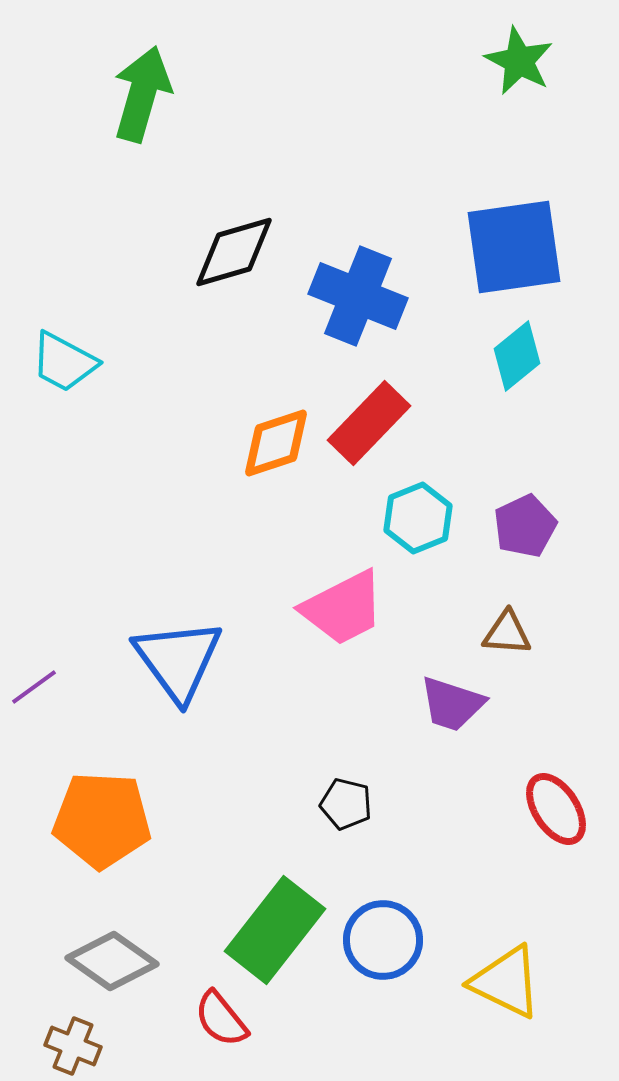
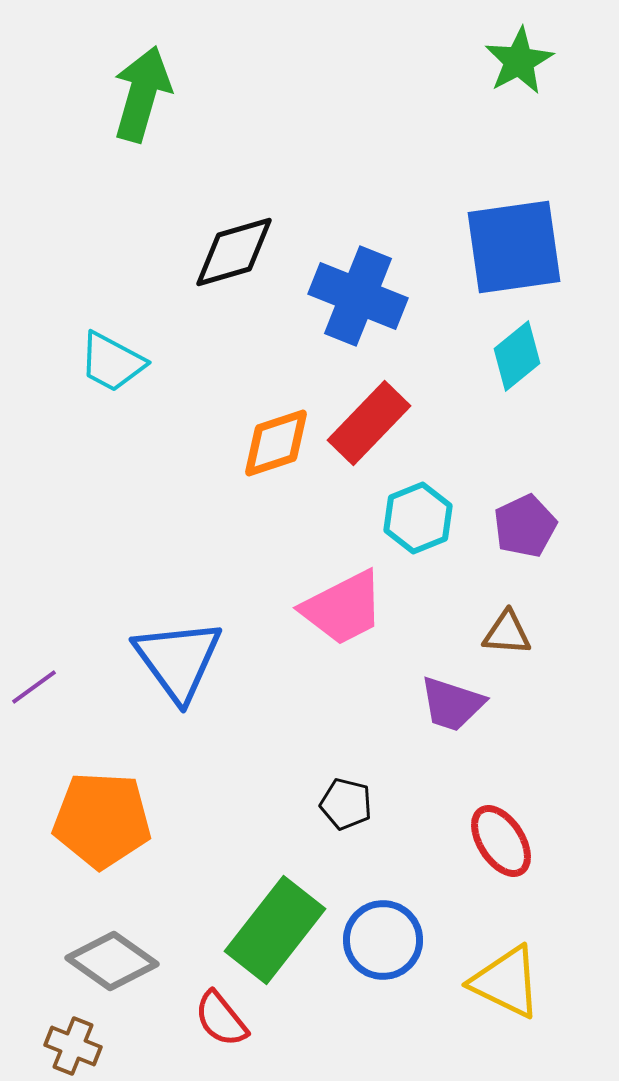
green star: rotated 16 degrees clockwise
cyan trapezoid: moved 48 px right
red ellipse: moved 55 px left, 32 px down
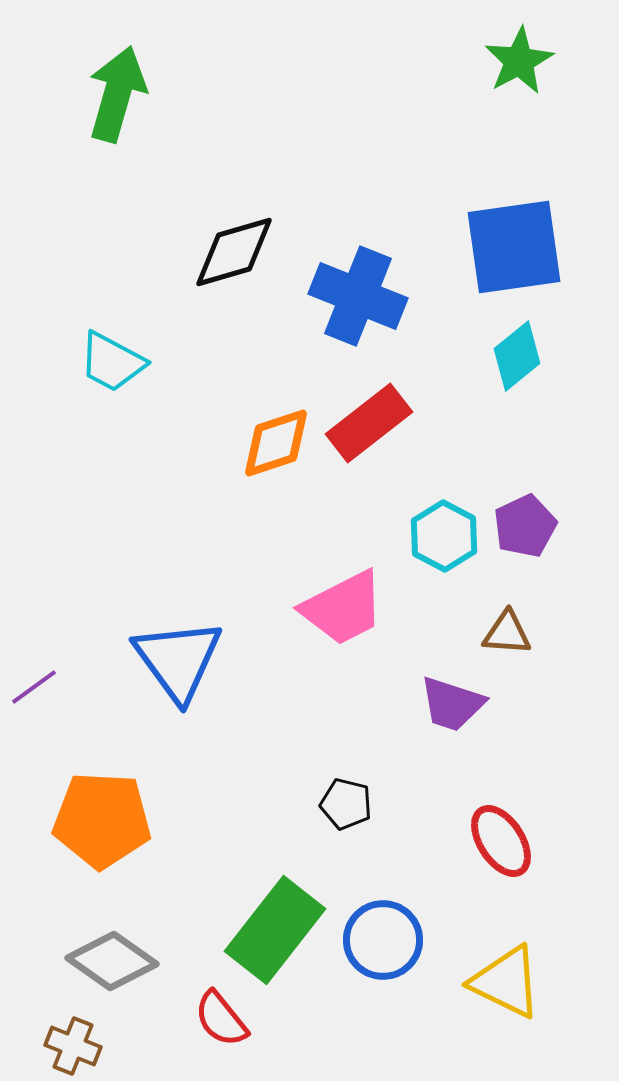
green arrow: moved 25 px left
red rectangle: rotated 8 degrees clockwise
cyan hexagon: moved 26 px right, 18 px down; rotated 10 degrees counterclockwise
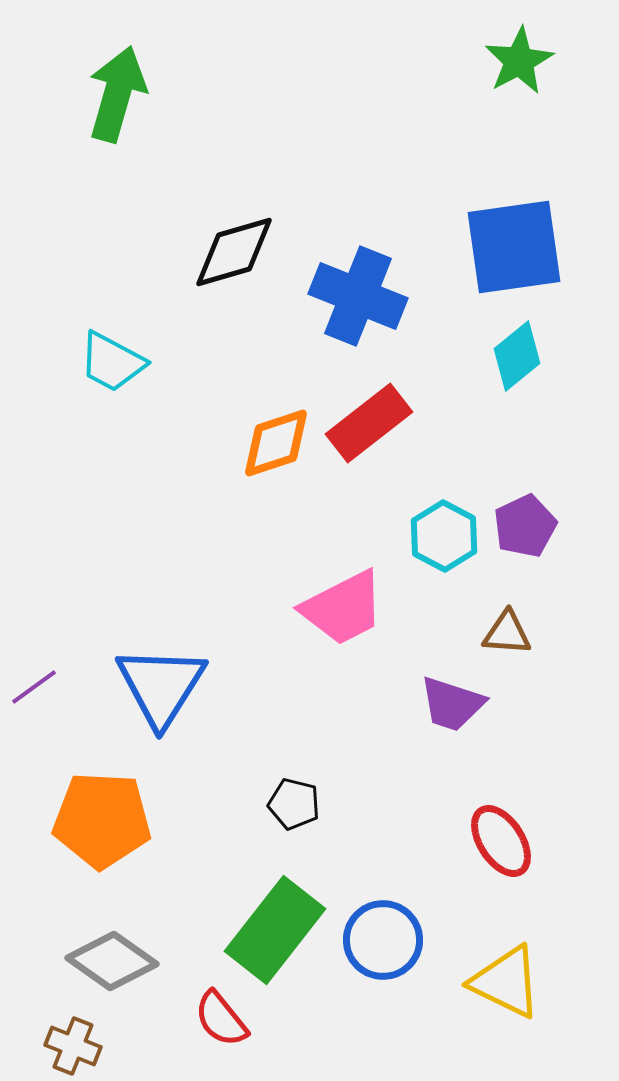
blue triangle: moved 17 px left, 26 px down; rotated 8 degrees clockwise
black pentagon: moved 52 px left
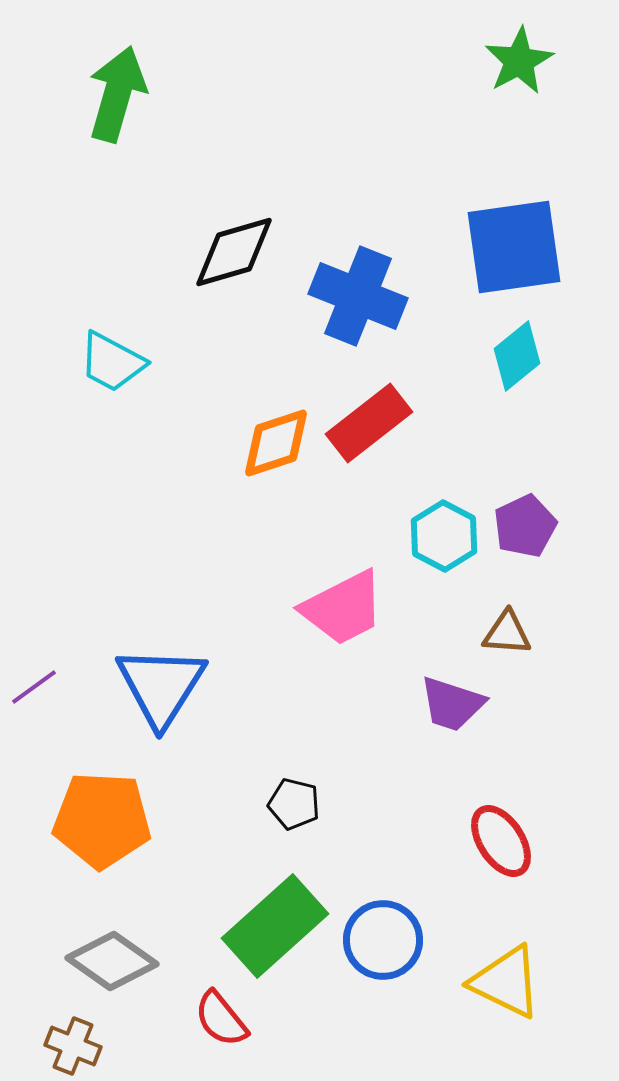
green rectangle: moved 4 px up; rotated 10 degrees clockwise
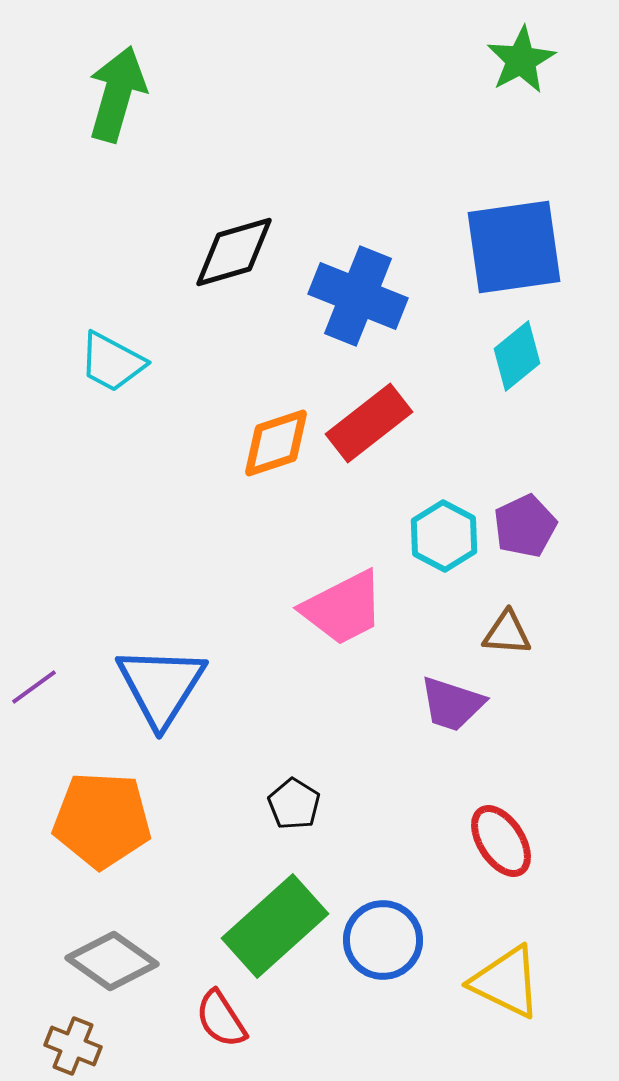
green star: moved 2 px right, 1 px up
black pentagon: rotated 18 degrees clockwise
red semicircle: rotated 6 degrees clockwise
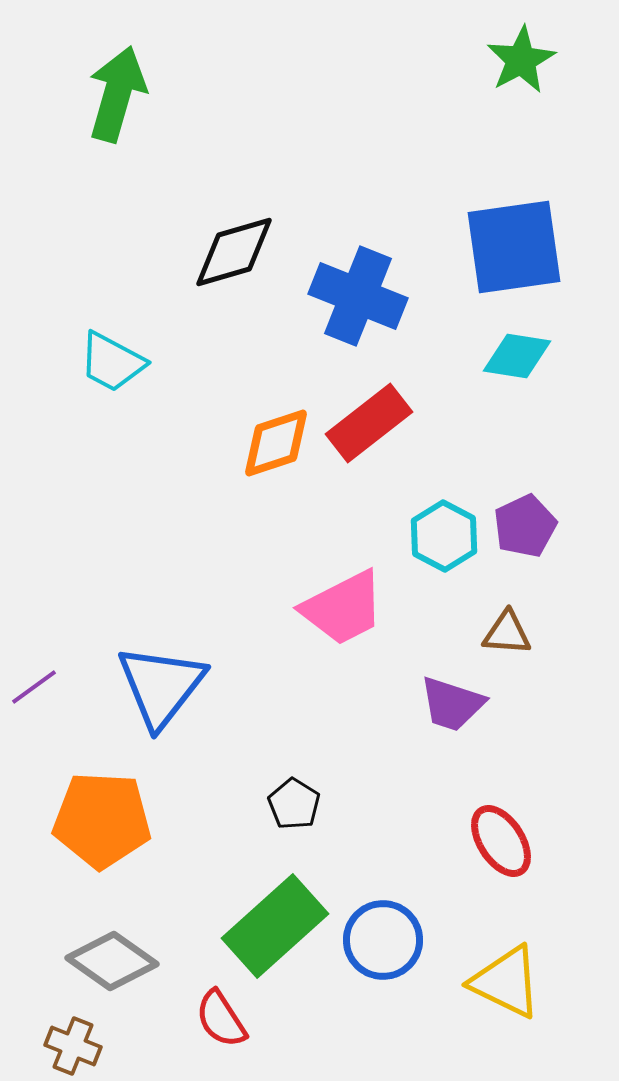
cyan diamond: rotated 48 degrees clockwise
blue triangle: rotated 6 degrees clockwise
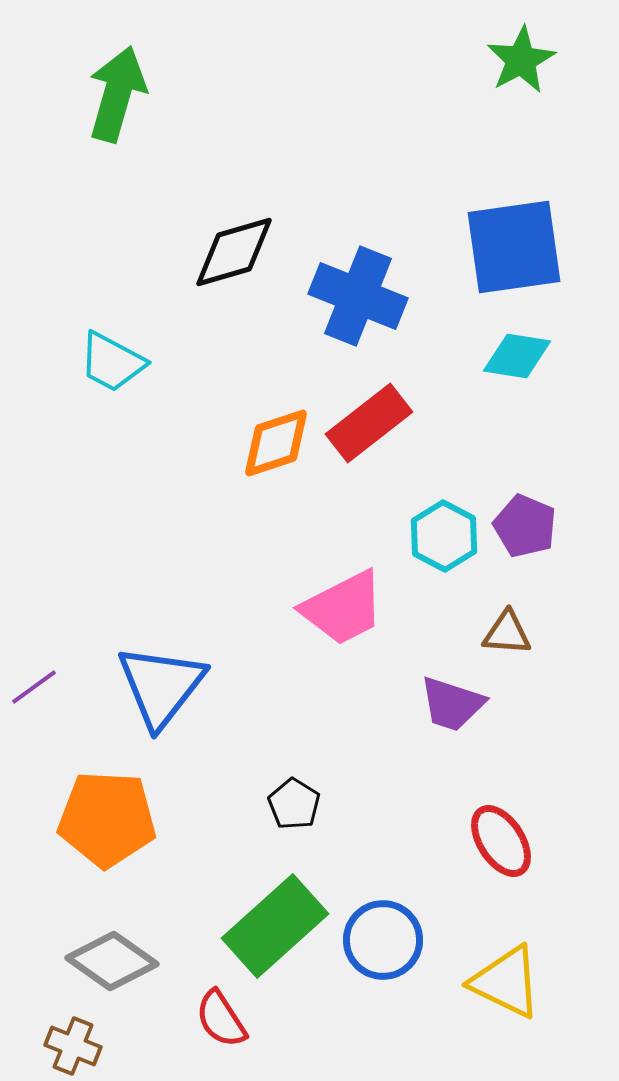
purple pentagon: rotated 24 degrees counterclockwise
orange pentagon: moved 5 px right, 1 px up
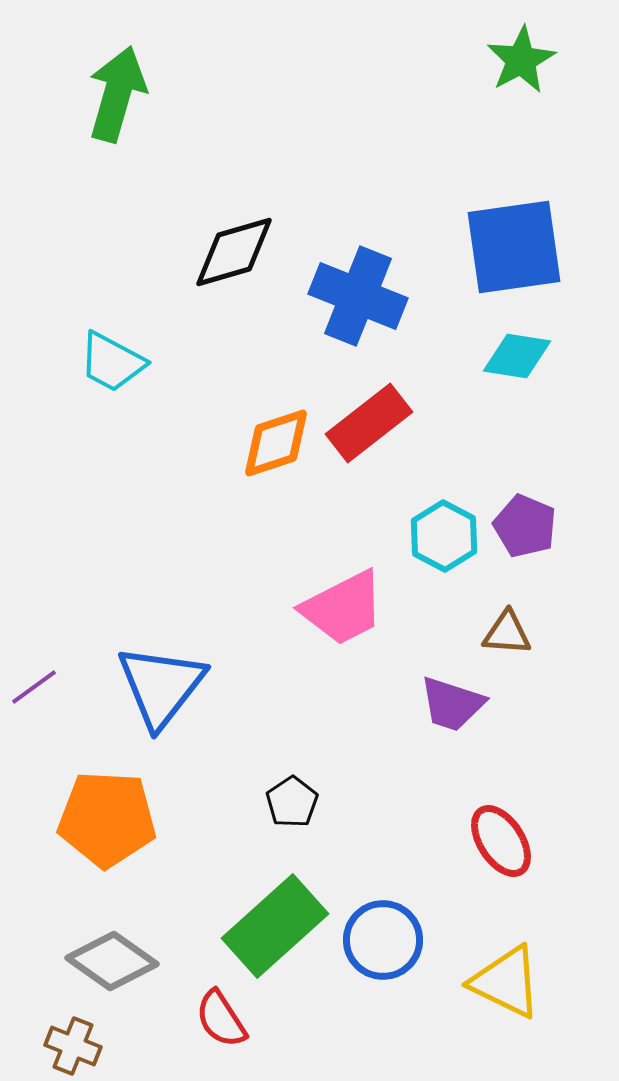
black pentagon: moved 2 px left, 2 px up; rotated 6 degrees clockwise
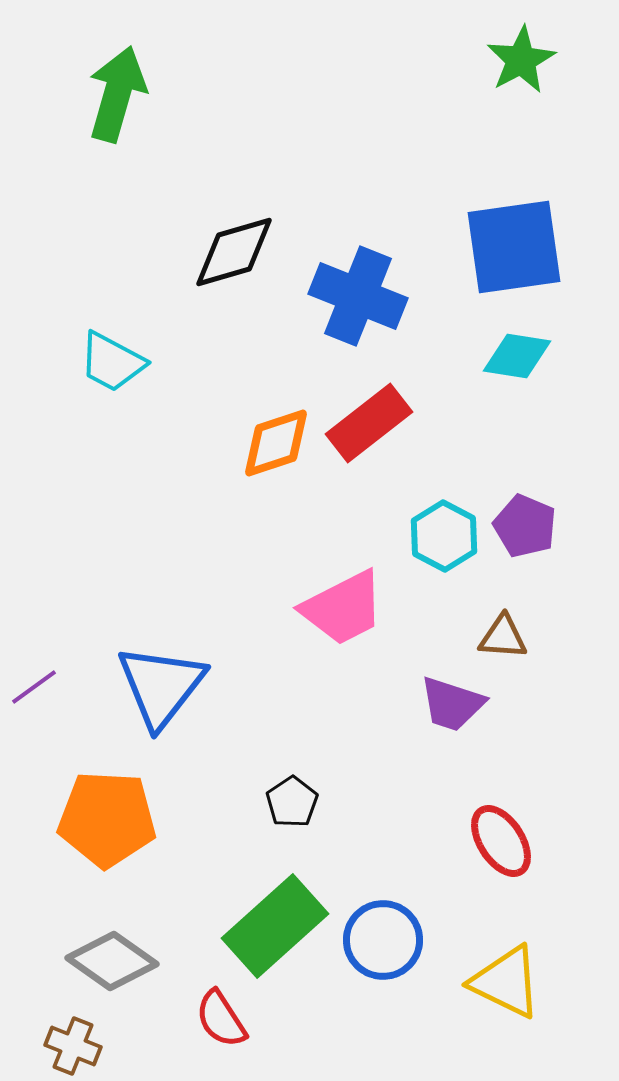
brown triangle: moved 4 px left, 4 px down
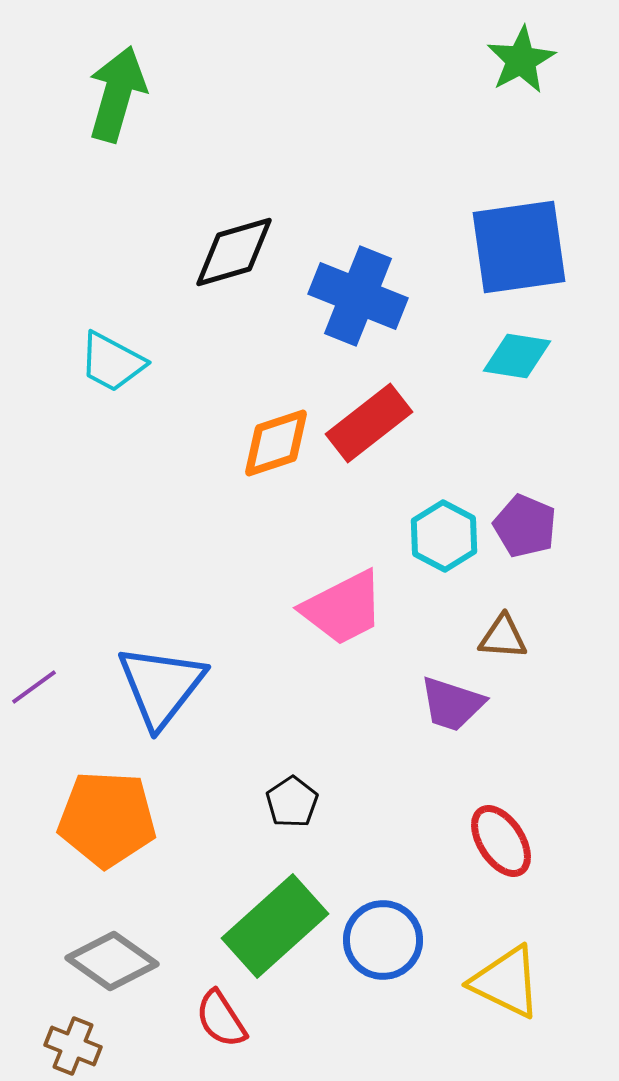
blue square: moved 5 px right
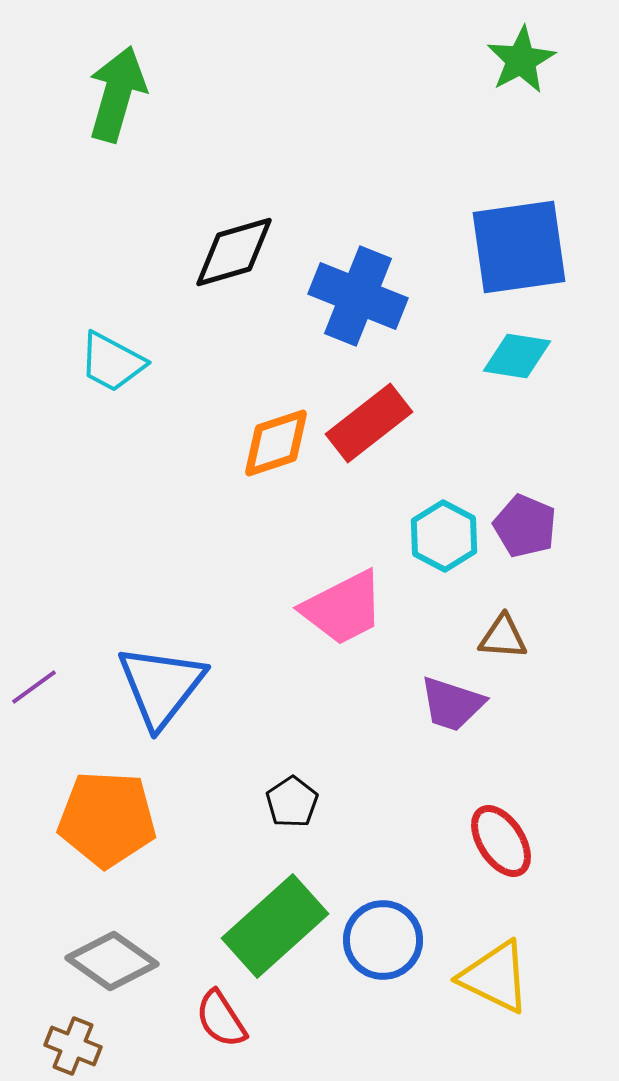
yellow triangle: moved 11 px left, 5 px up
